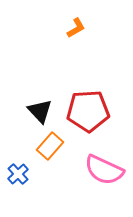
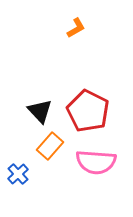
red pentagon: rotated 30 degrees clockwise
pink semicircle: moved 8 px left, 8 px up; rotated 21 degrees counterclockwise
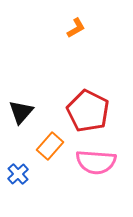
black triangle: moved 19 px left, 1 px down; rotated 24 degrees clockwise
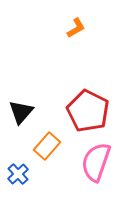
orange rectangle: moved 3 px left
pink semicircle: rotated 105 degrees clockwise
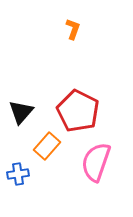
orange L-shape: moved 3 px left, 1 px down; rotated 40 degrees counterclockwise
red pentagon: moved 10 px left
blue cross: rotated 35 degrees clockwise
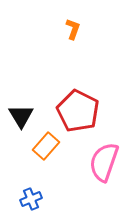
black triangle: moved 4 px down; rotated 12 degrees counterclockwise
orange rectangle: moved 1 px left
pink semicircle: moved 8 px right
blue cross: moved 13 px right, 25 px down; rotated 15 degrees counterclockwise
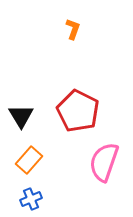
orange rectangle: moved 17 px left, 14 px down
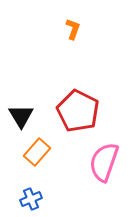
orange rectangle: moved 8 px right, 8 px up
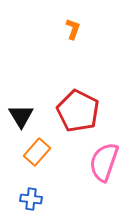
blue cross: rotated 30 degrees clockwise
